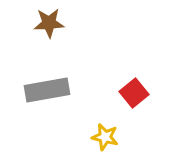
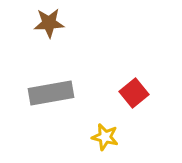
gray rectangle: moved 4 px right, 3 px down
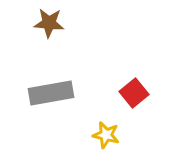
brown star: rotated 8 degrees clockwise
yellow star: moved 1 px right, 2 px up
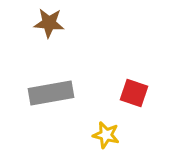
red square: rotated 32 degrees counterclockwise
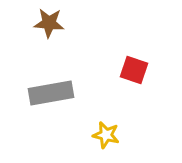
red square: moved 23 px up
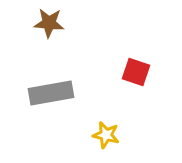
red square: moved 2 px right, 2 px down
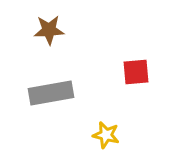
brown star: moved 7 px down; rotated 8 degrees counterclockwise
red square: rotated 24 degrees counterclockwise
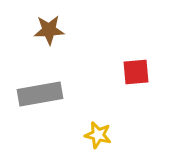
gray rectangle: moved 11 px left, 1 px down
yellow star: moved 8 px left
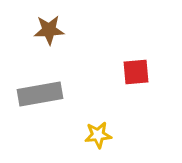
yellow star: rotated 20 degrees counterclockwise
